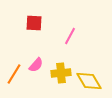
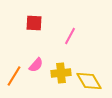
orange line: moved 2 px down
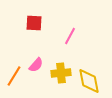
yellow diamond: rotated 20 degrees clockwise
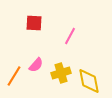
yellow cross: rotated 12 degrees counterclockwise
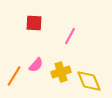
yellow cross: moved 1 px up
yellow diamond: rotated 12 degrees counterclockwise
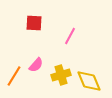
yellow cross: moved 3 px down
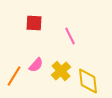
pink line: rotated 54 degrees counterclockwise
yellow cross: moved 4 px up; rotated 24 degrees counterclockwise
yellow diamond: moved 1 px left; rotated 16 degrees clockwise
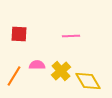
red square: moved 15 px left, 11 px down
pink line: moved 1 px right; rotated 66 degrees counterclockwise
pink semicircle: moved 1 px right; rotated 133 degrees counterclockwise
yellow diamond: rotated 24 degrees counterclockwise
